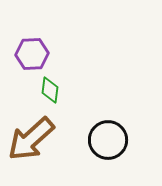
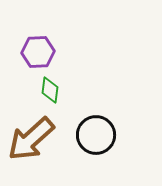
purple hexagon: moved 6 px right, 2 px up
black circle: moved 12 px left, 5 px up
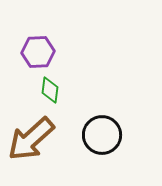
black circle: moved 6 px right
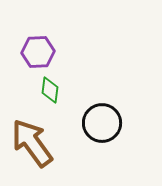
black circle: moved 12 px up
brown arrow: moved 1 px right, 4 px down; rotated 96 degrees clockwise
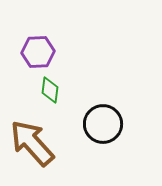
black circle: moved 1 px right, 1 px down
brown arrow: rotated 6 degrees counterclockwise
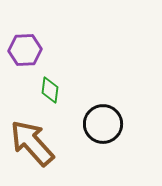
purple hexagon: moved 13 px left, 2 px up
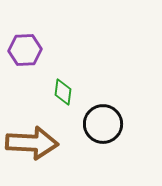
green diamond: moved 13 px right, 2 px down
brown arrow: rotated 135 degrees clockwise
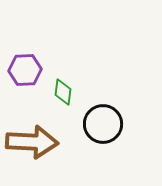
purple hexagon: moved 20 px down
brown arrow: moved 1 px up
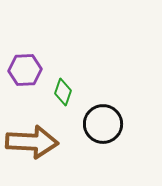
green diamond: rotated 12 degrees clockwise
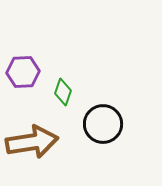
purple hexagon: moved 2 px left, 2 px down
brown arrow: rotated 12 degrees counterclockwise
